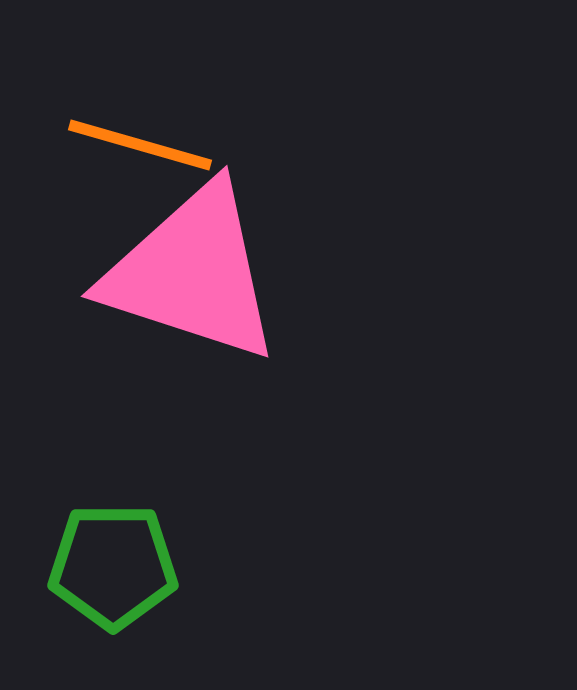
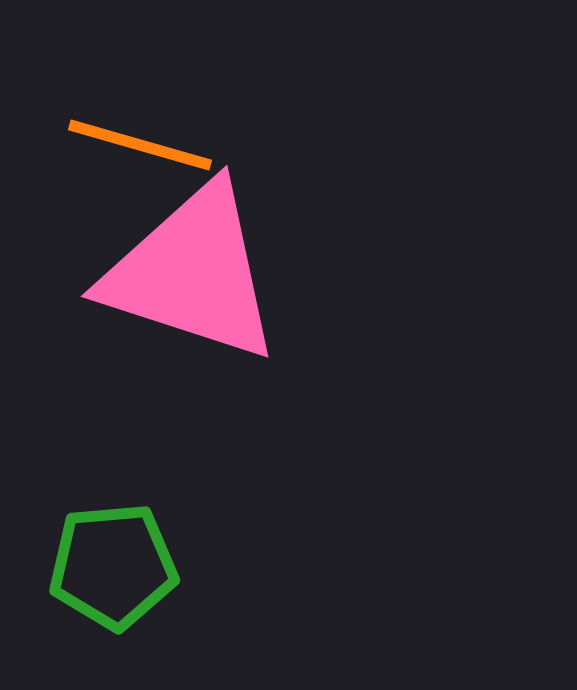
green pentagon: rotated 5 degrees counterclockwise
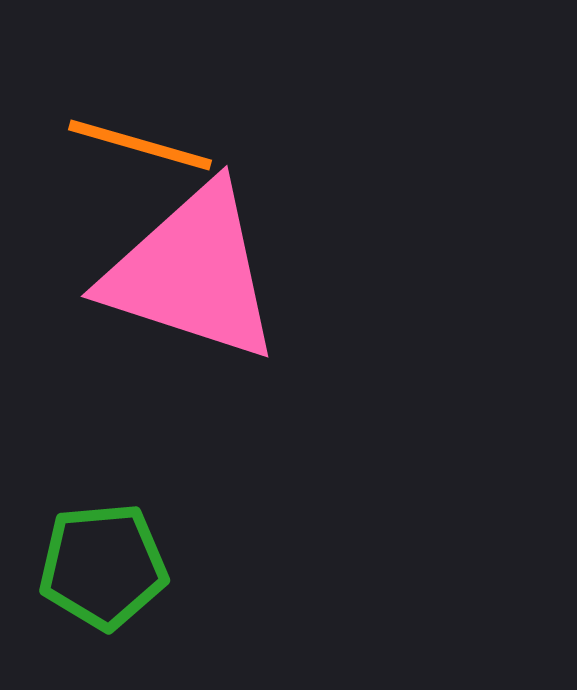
green pentagon: moved 10 px left
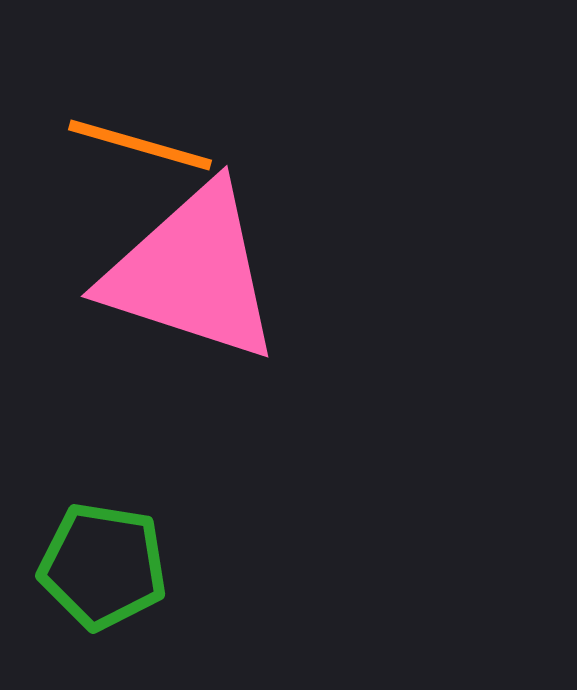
green pentagon: rotated 14 degrees clockwise
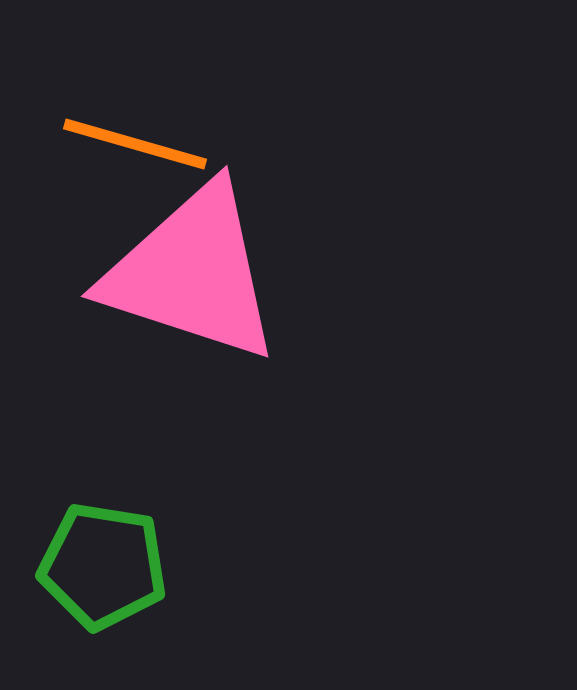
orange line: moved 5 px left, 1 px up
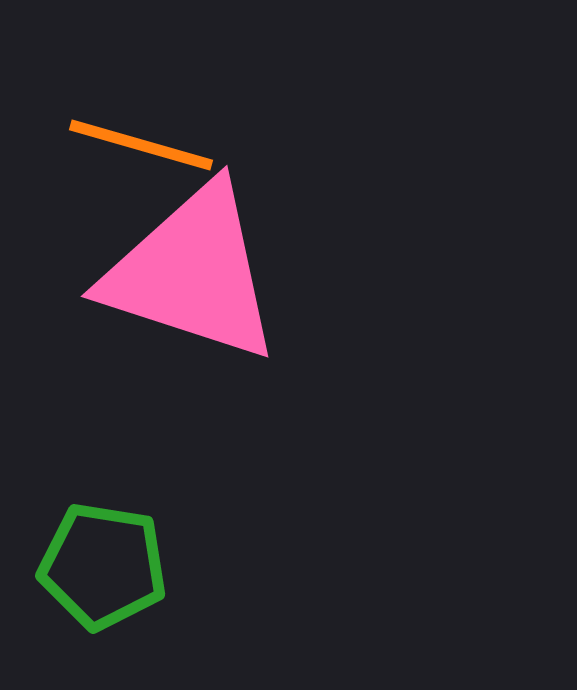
orange line: moved 6 px right, 1 px down
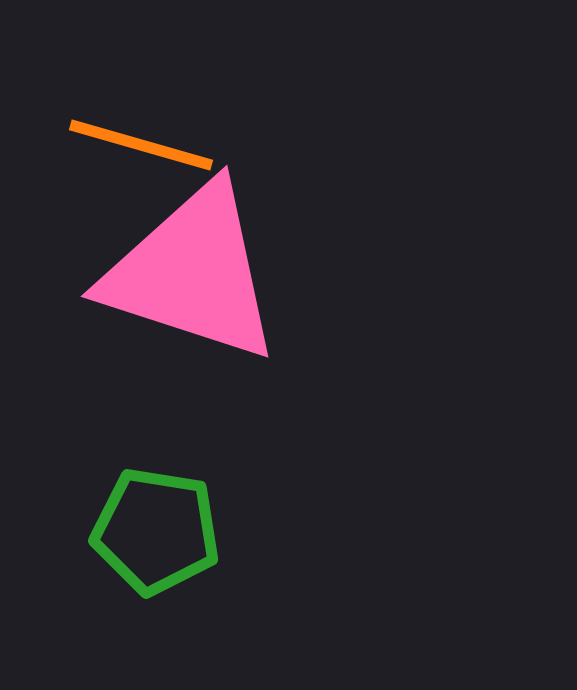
green pentagon: moved 53 px right, 35 px up
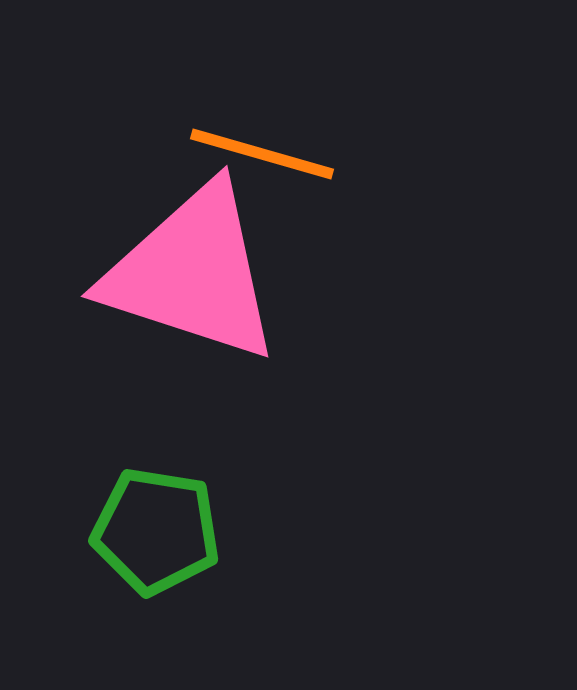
orange line: moved 121 px right, 9 px down
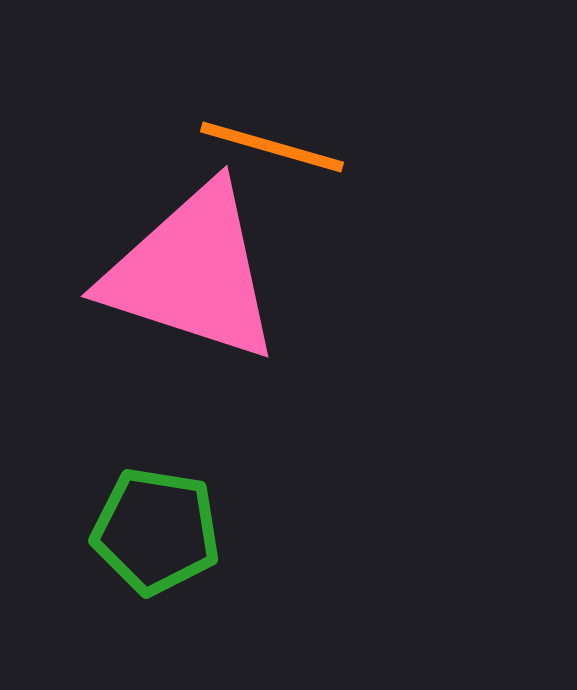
orange line: moved 10 px right, 7 px up
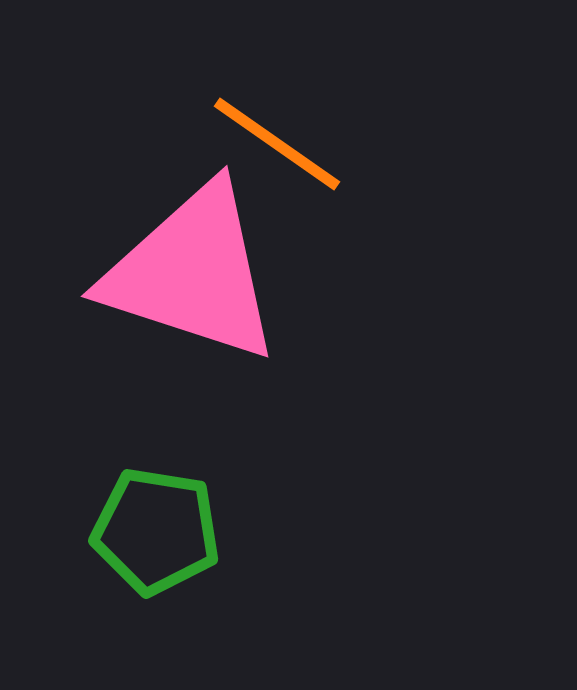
orange line: moved 5 px right, 3 px up; rotated 19 degrees clockwise
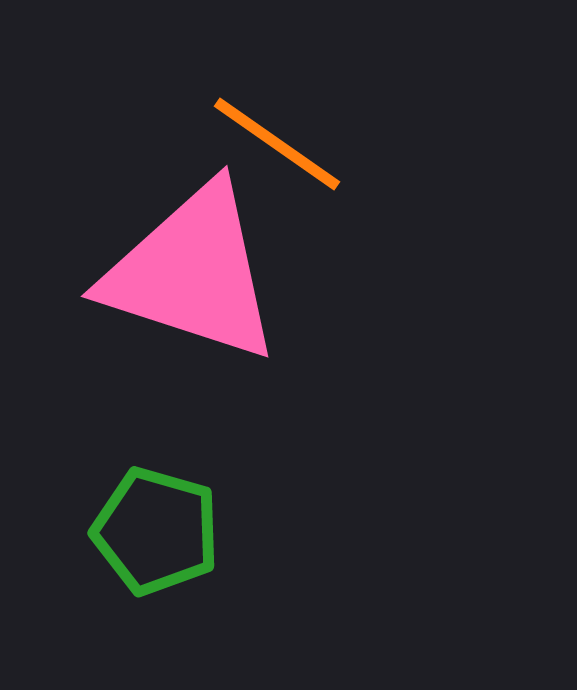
green pentagon: rotated 7 degrees clockwise
